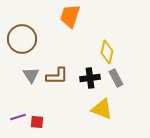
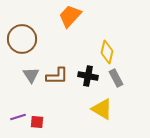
orange trapezoid: rotated 25 degrees clockwise
black cross: moved 2 px left, 2 px up; rotated 18 degrees clockwise
yellow triangle: rotated 10 degrees clockwise
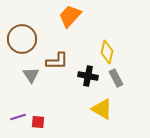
brown L-shape: moved 15 px up
red square: moved 1 px right
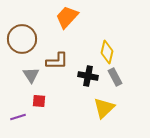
orange trapezoid: moved 3 px left, 1 px down
gray rectangle: moved 1 px left, 1 px up
yellow triangle: moved 2 px right, 1 px up; rotated 45 degrees clockwise
red square: moved 1 px right, 21 px up
